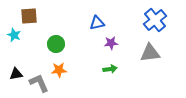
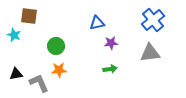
brown square: rotated 12 degrees clockwise
blue cross: moved 2 px left
green circle: moved 2 px down
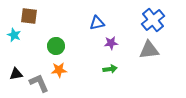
gray triangle: moved 1 px left, 3 px up
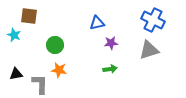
blue cross: rotated 25 degrees counterclockwise
green circle: moved 1 px left, 1 px up
gray triangle: rotated 10 degrees counterclockwise
orange star: rotated 14 degrees clockwise
gray L-shape: moved 1 px right, 1 px down; rotated 25 degrees clockwise
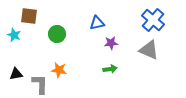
blue cross: rotated 15 degrees clockwise
green circle: moved 2 px right, 11 px up
gray triangle: rotated 40 degrees clockwise
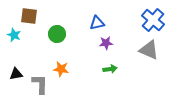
purple star: moved 5 px left
orange star: moved 2 px right, 1 px up
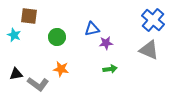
blue triangle: moved 5 px left, 6 px down
green circle: moved 3 px down
gray L-shape: moved 2 px left; rotated 125 degrees clockwise
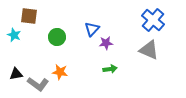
blue triangle: rotated 35 degrees counterclockwise
orange star: moved 1 px left, 3 px down
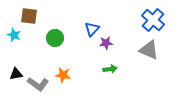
green circle: moved 2 px left, 1 px down
orange star: moved 3 px right, 3 px down
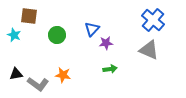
green circle: moved 2 px right, 3 px up
